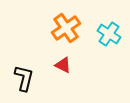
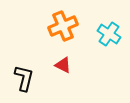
orange cross: moved 3 px left, 2 px up; rotated 12 degrees clockwise
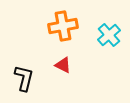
orange cross: rotated 12 degrees clockwise
cyan cross: moved 1 px down; rotated 15 degrees clockwise
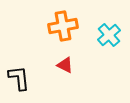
red triangle: moved 2 px right
black L-shape: moved 5 px left; rotated 20 degrees counterclockwise
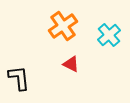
orange cross: rotated 24 degrees counterclockwise
red triangle: moved 6 px right, 1 px up
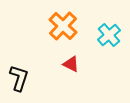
orange cross: rotated 12 degrees counterclockwise
black L-shape: rotated 24 degrees clockwise
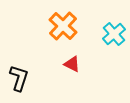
cyan cross: moved 5 px right, 1 px up
red triangle: moved 1 px right
